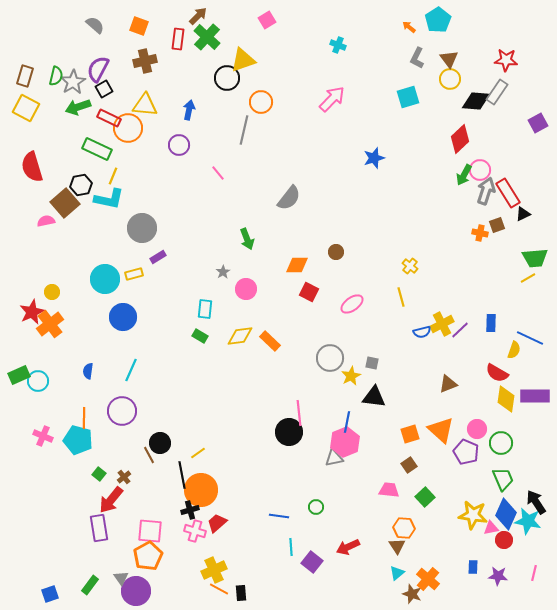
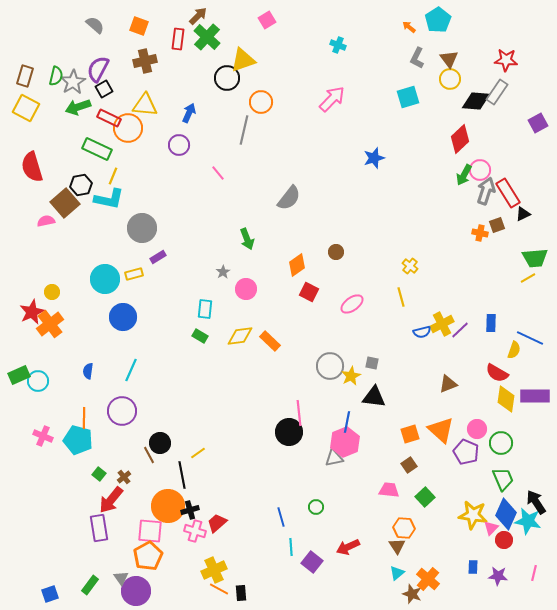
blue arrow at (189, 110): moved 3 px down; rotated 12 degrees clockwise
orange diamond at (297, 265): rotated 35 degrees counterclockwise
gray circle at (330, 358): moved 8 px down
orange circle at (201, 490): moved 33 px left, 16 px down
blue line at (279, 516): moved 2 px right, 1 px down; rotated 66 degrees clockwise
pink triangle at (491, 528): rotated 35 degrees counterclockwise
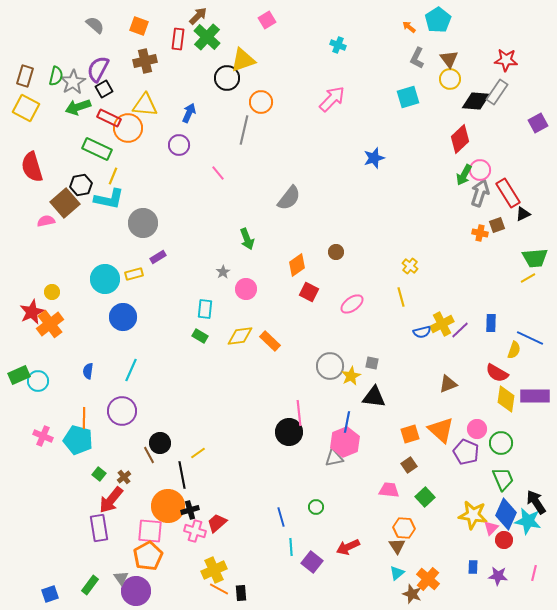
gray arrow at (486, 191): moved 6 px left, 2 px down
gray circle at (142, 228): moved 1 px right, 5 px up
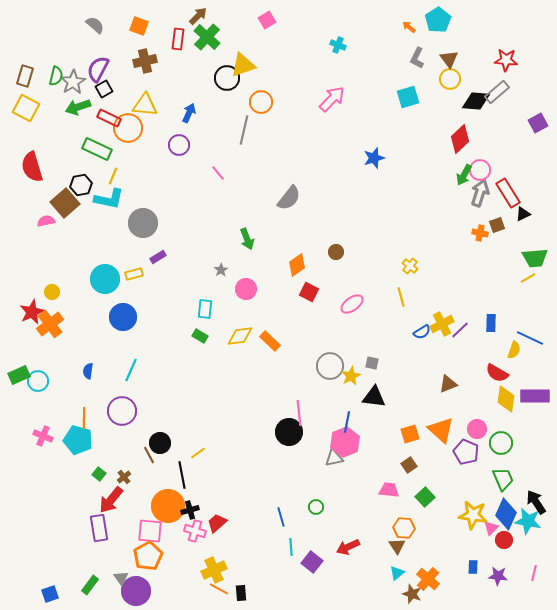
yellow triangle at (243, 60): moved 5 px down
gray rectangle at (497, 92): rotated 15 degrees clockwise
gray star at (223, 272): moved 2 px left, 2 px up
blue semicircle at (422, 332): rotated 18 degrees counterclockwise
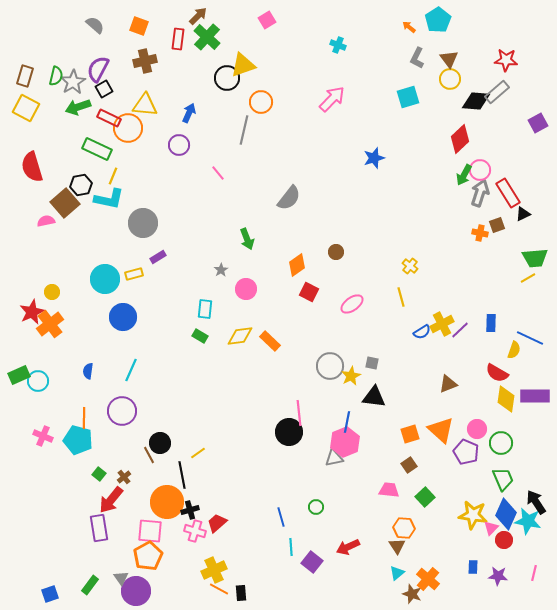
orange circle at (168, 506): moved 1 px left, 4 px up
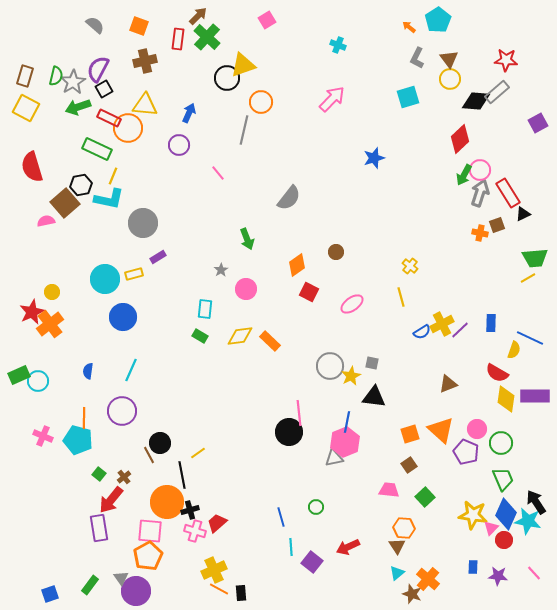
pink line at (534, 573): rotated 56 degrees counterclockwise
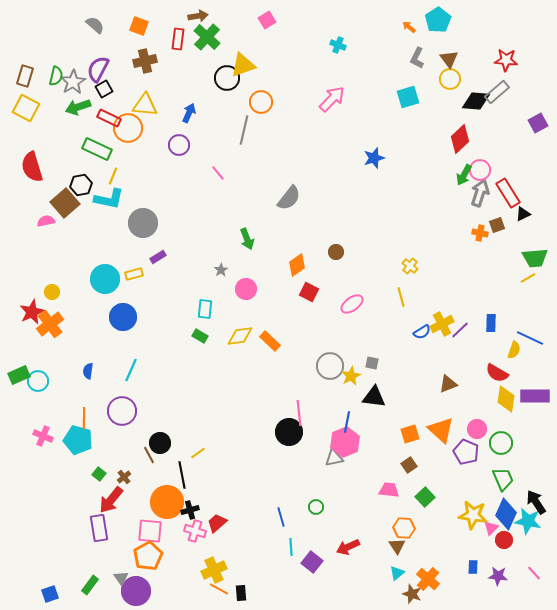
brown arrow at (198, 16): rotated 36 degrees clockwise
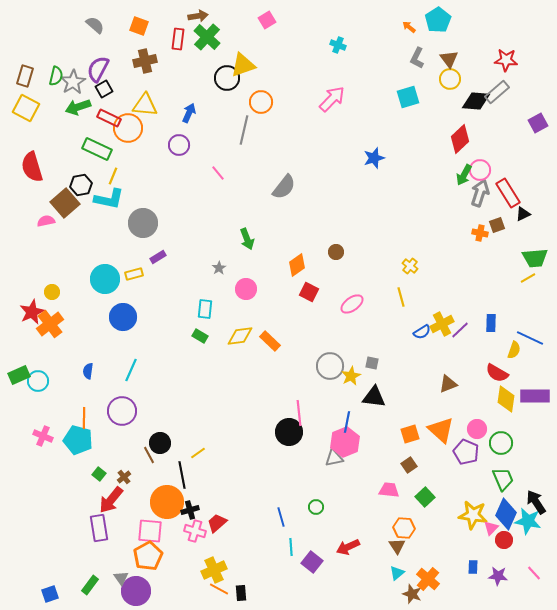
gray semicircle at (289, 198): moved 5 px left, 11 px up
gray star at (221, 270): moved 2 px left, 2 px up
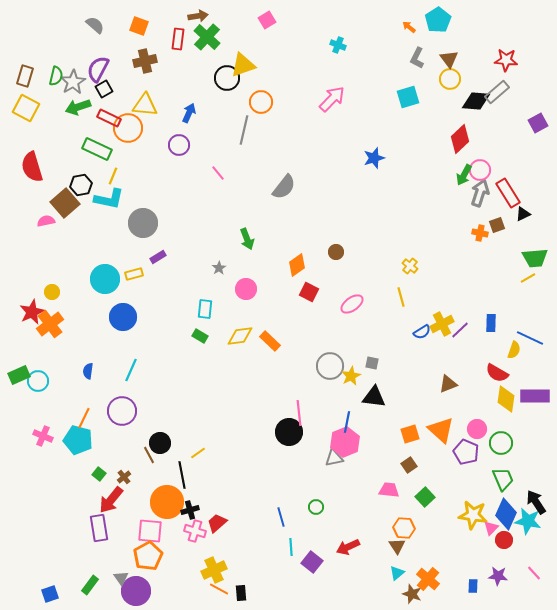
orange line at (84, 418): rotated 25 degrees clockwise
blue rectangle at (473, 567): moved 19 px down
